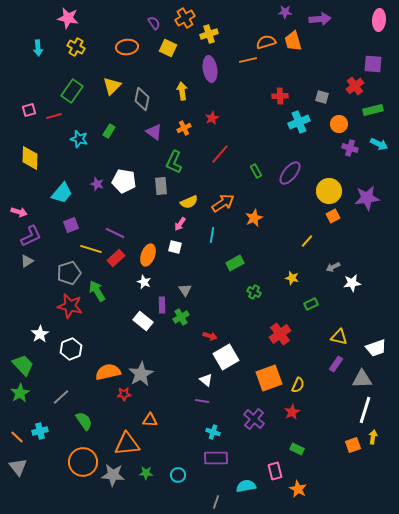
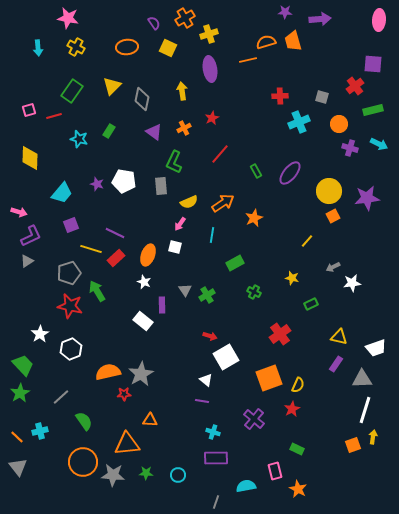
green cross at (181, 317): moved 26 px right, 22 px up
red star at (292, 412): moved 3 px up
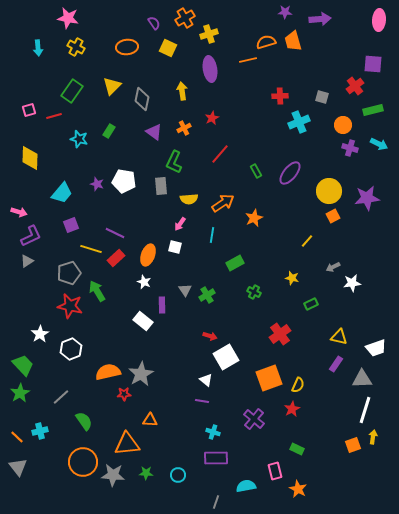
orange circle at (339, 124): moved 4 px right, 1 px down
yellow semicircle at (189, 202): moved 3 px up; rotated 18 degrees clockwise
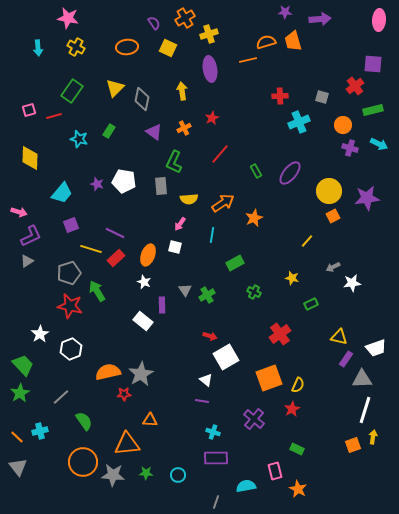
yellow triangle at (112, 86): moved 3 px right, 2 px down
purple rectangle at (336, 364): moved 10 px right, 5 px up
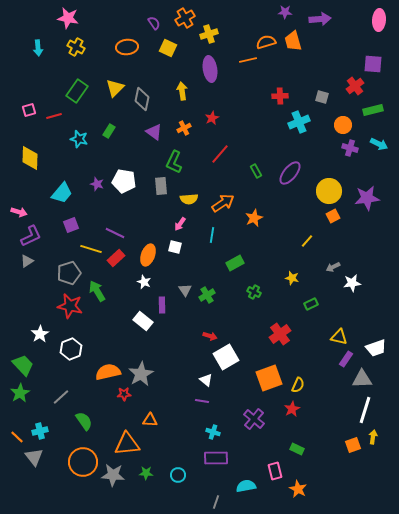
green rectangle at (72, 91): moved 5 px right
gray triangle at (18, 467): moved 16 px right, 10 px up
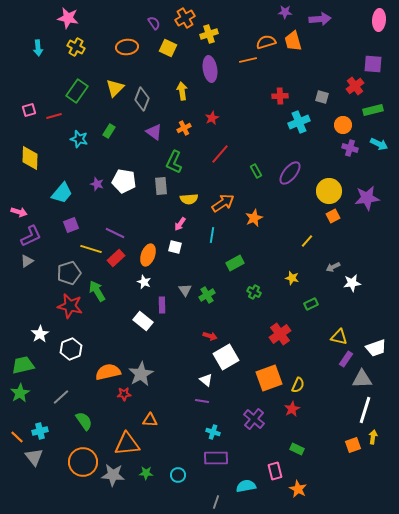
gray diamond at (142, 99): rotated 10 degrees clockwise
green trapezoid at (23, 365): rotated 60 degrees counterclockwise
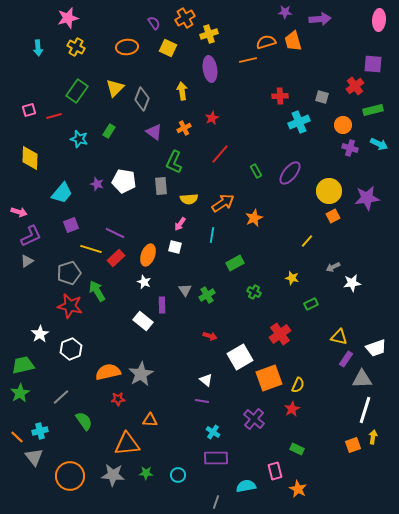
pink star at (68, 18): rotated 25 degrees counterclockwise
white square at (226, 357): moved 14 px right
red star at (124, 394): moved 6 px left, 5 px down
cyan cross at (213, 432): rotated 16 degrees clockwise
orange circle at (83, 462): moved 13 px left, 14 px down
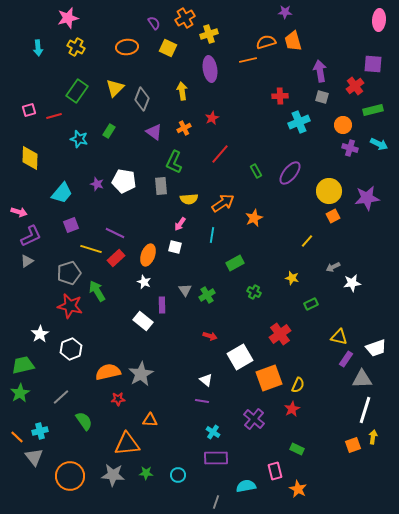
purple arrow at (320, 19): moved 52 px down; rotated 95 degrees counterclockwise
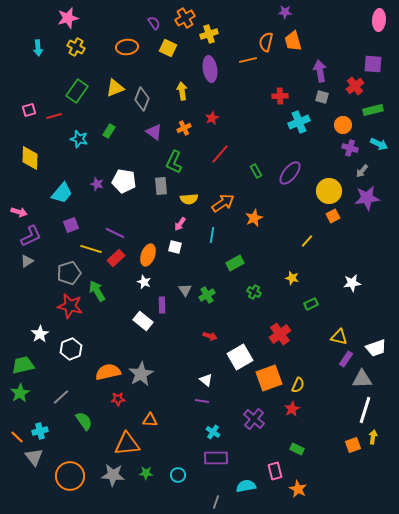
orange semicircle at (266, 42): rotated 60 degrees counterclockwise
yellow triangle at (115, 88): rotated 24 degrees clockwise
gray arrow at (333, 267): moved 29 px right, 96 px up; rotated 24 degrees counterclockwise
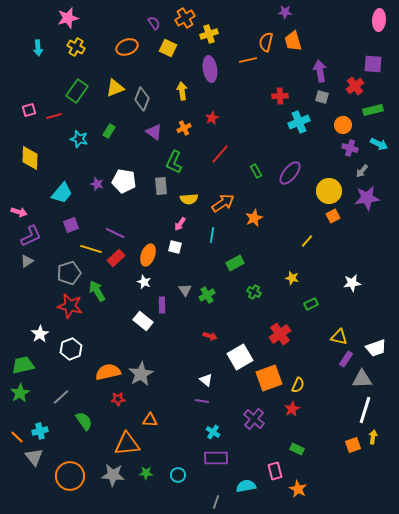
orange ellipse at (127, 47): rotated 15 degrees counterclockwise
